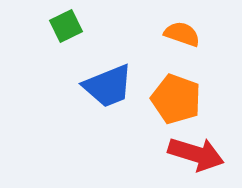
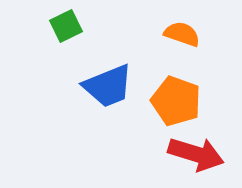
orange pentagon: moved 2 px down
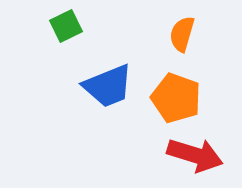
orange semicircle: rotated 93 degrees counterclockwise
orange pentagon: moved 3 px up
red arrow: moved 1 px left, 1 px down
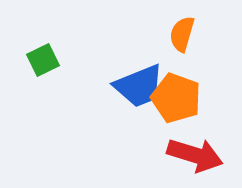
green square: moved 23 px left, 34 px down
blue trapezoid: moved 31 px right
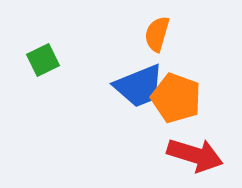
orange semicircle: moved 25 px left
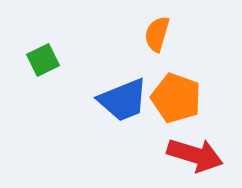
blue trapezoid: moved 16 px left, 14 px down
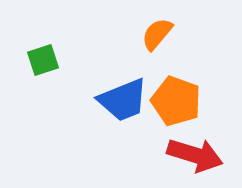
orange semicircle: rotated 24 degrees clockwise
green square: rotated 8 degrees clockwise
orange pentagon: moved 3 px down
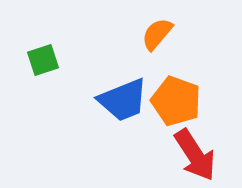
red arrow: rotated 40 degrees clockwise
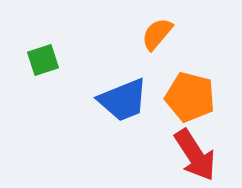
orange pentagon: moved 14 px right, 4 px up; rotated 6 degrees counterclockwise
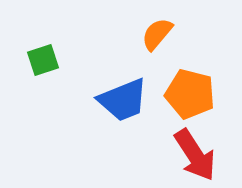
orange pentagon: moved 3 px up
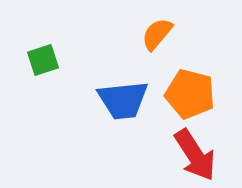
blue trapezoid: rotated 16 degrees clockwise
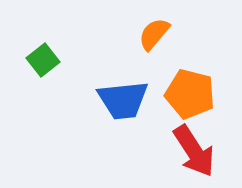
orange semicircle: moved 3 px left
green square: rotated 20 degrees counterclockwise
red arrow: moved 1 px left, 4 px up
